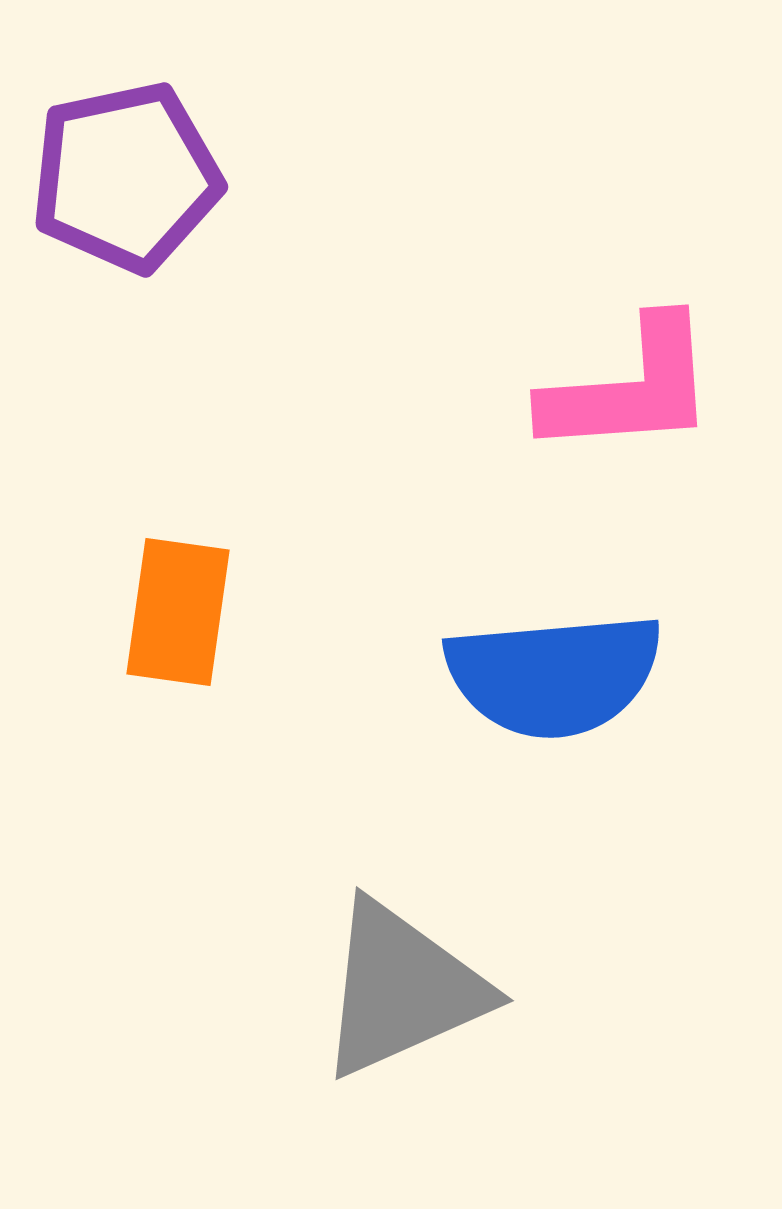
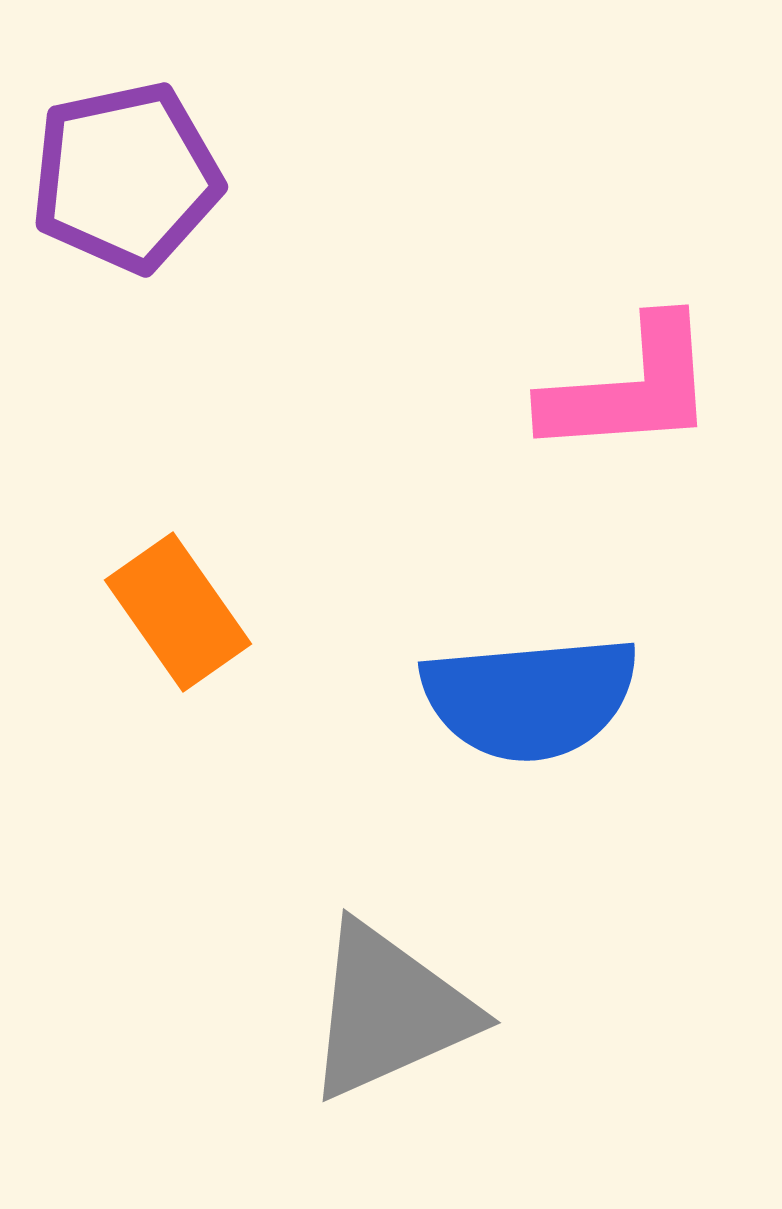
orange rectangle: rotated 43 degrees counterclockwise
blue semicircle: moved 24 px left, 23 px down
gray triangle: moved 13 px left, 22 px down
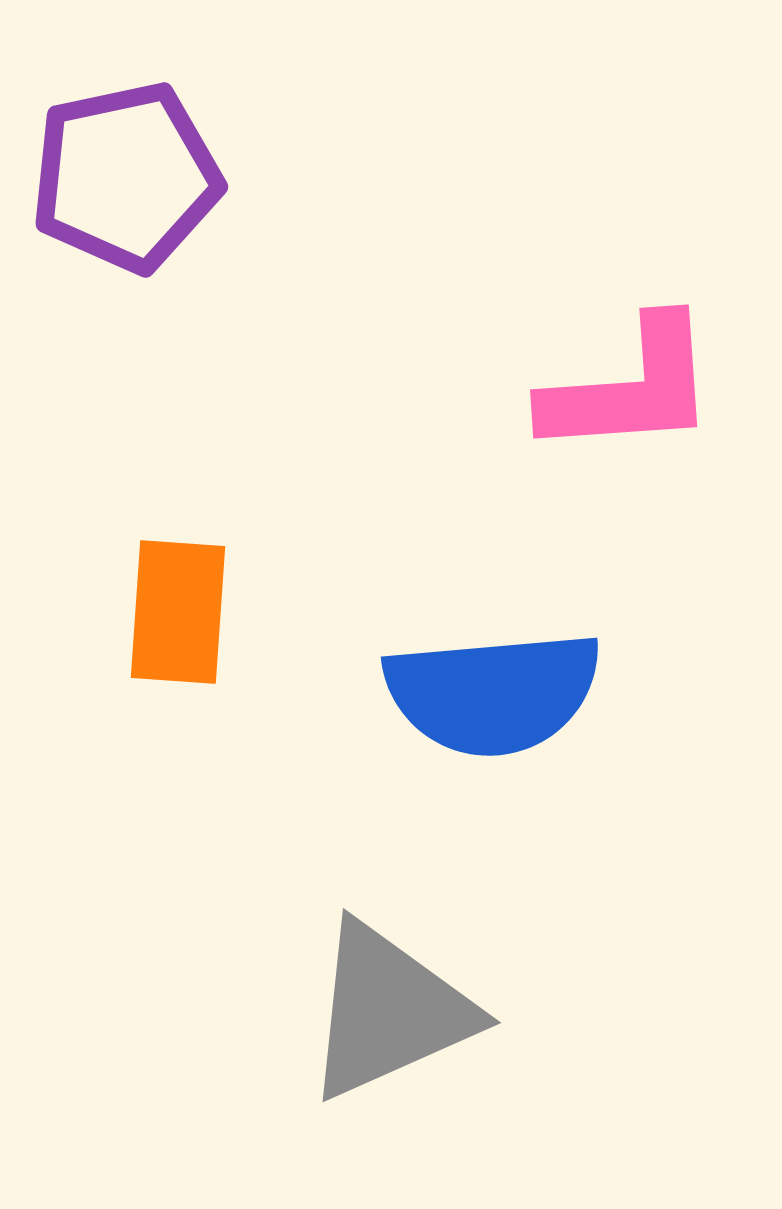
orange rectangle: rotated 39 degrees clockwise
blue semicircle: moved 37 px left, 5 px up
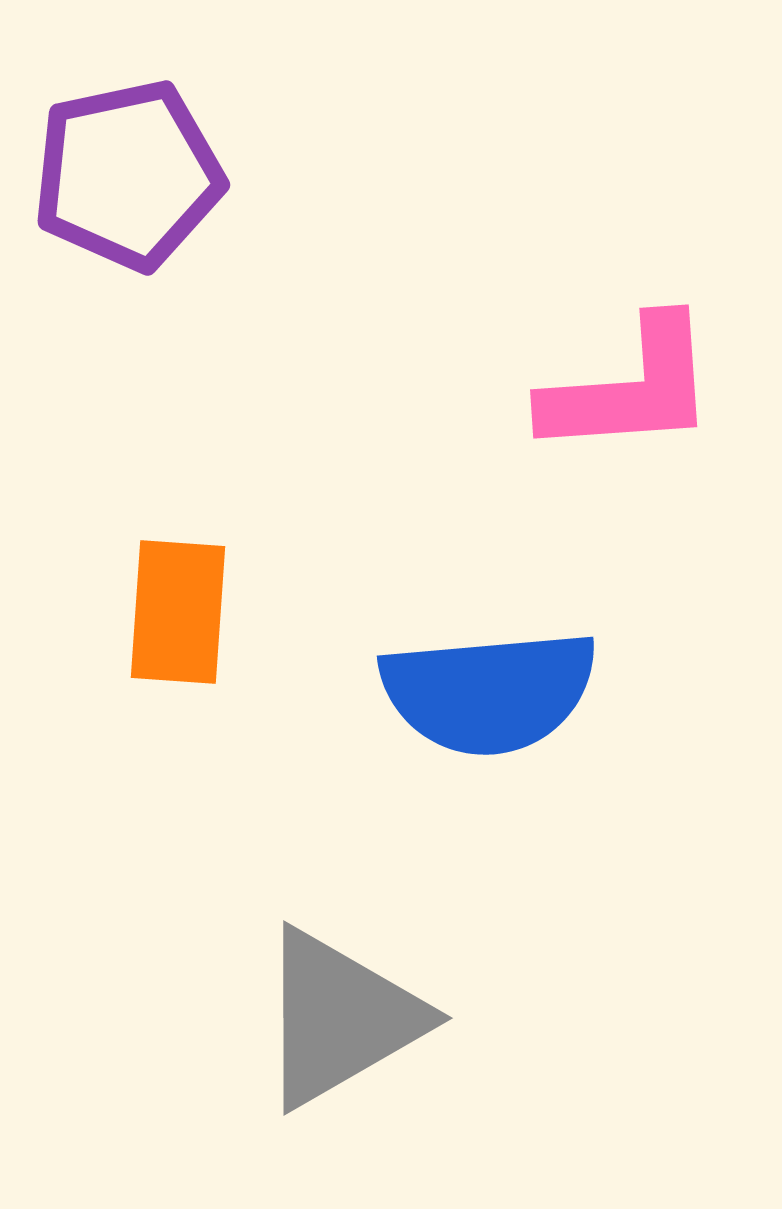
purple pentagon: moved 2 px right, 2 px up
blue semicircle: moved 4 px left, 1 px up
gray triangle: moved 49 px left, 7 px down; rotated 6 degrees counterclockwise
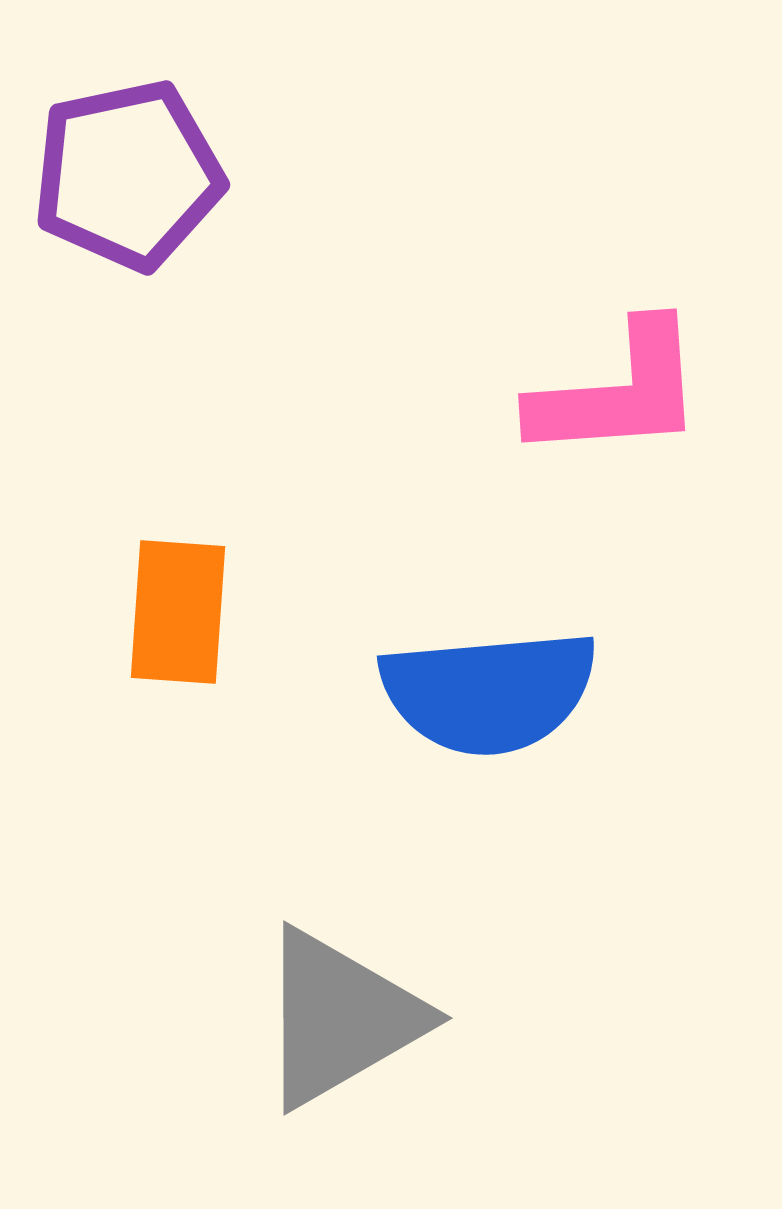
pink L-shape: moved 12 px left, 4 px down
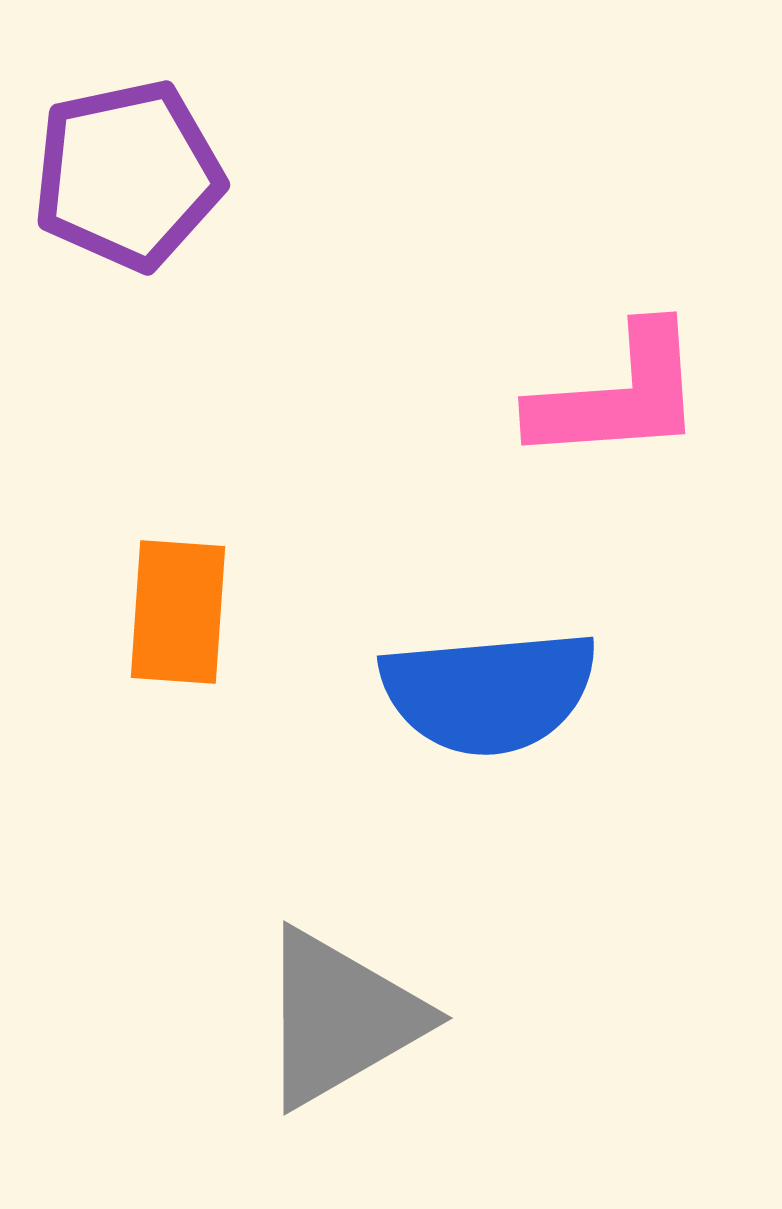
pink L-shape: moved 3 px down
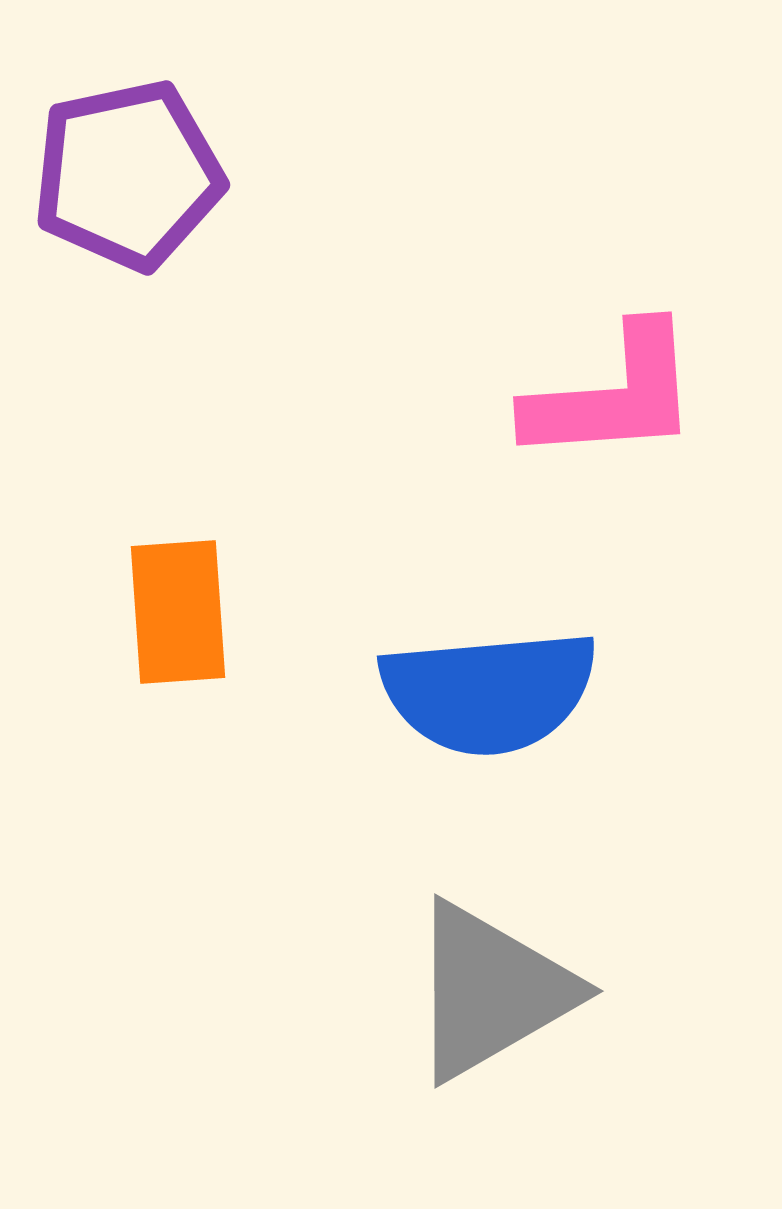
pink L-shape: moved 5 px left
orange rectangle: rotated 8 degrees counterclockwise
gray triangle: moved 151 px right, 27 px up
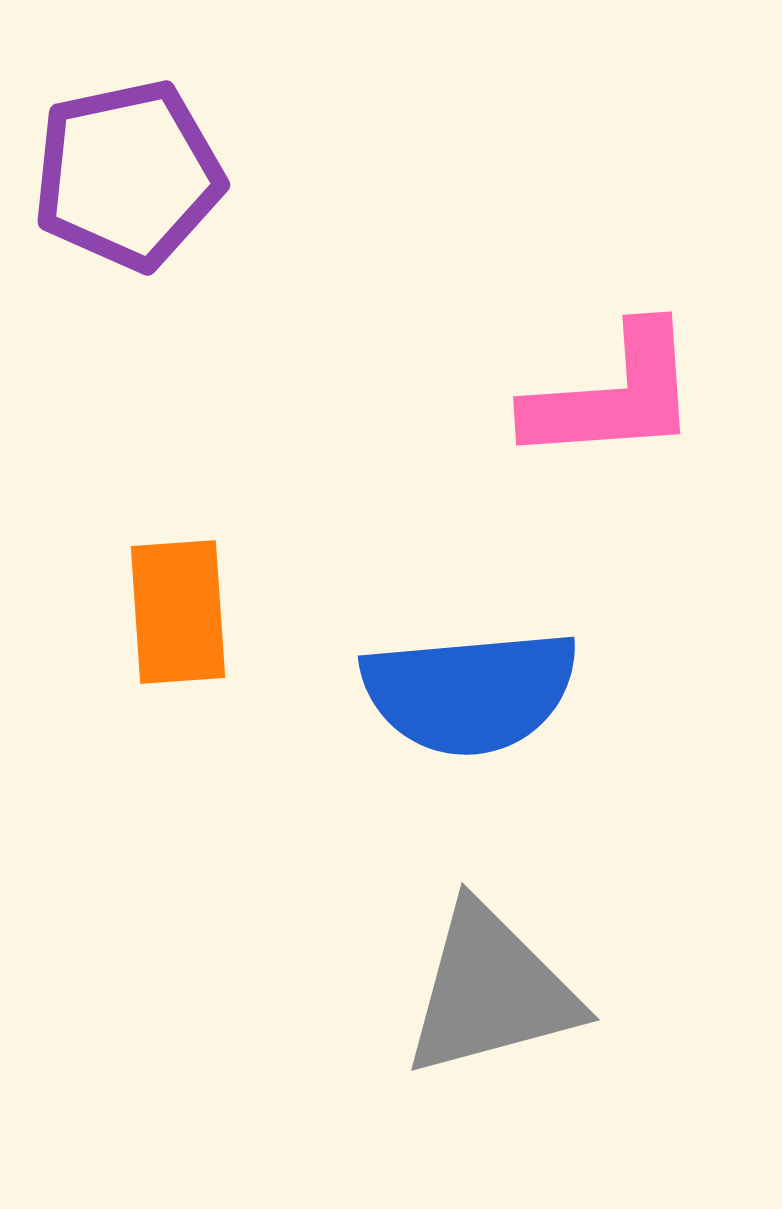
blue semicircle: moved 19 px left
gray triangle: rotated 15 degrees clockwise
